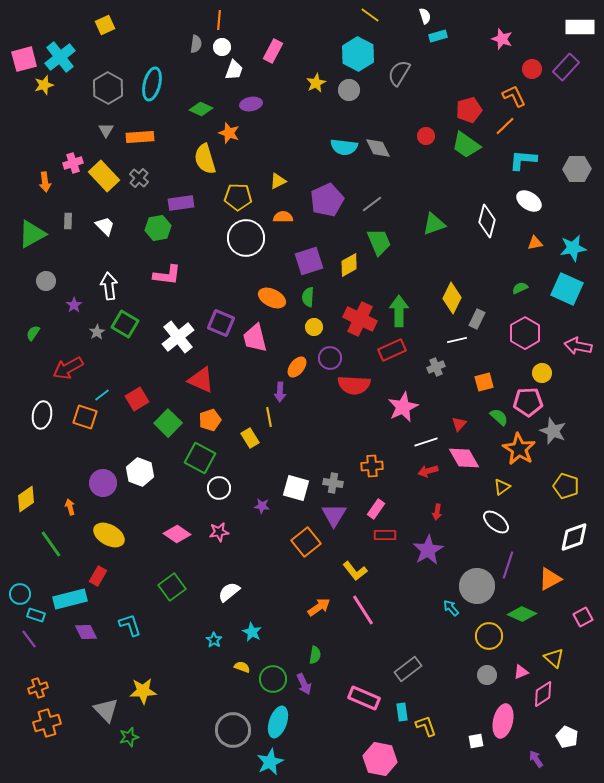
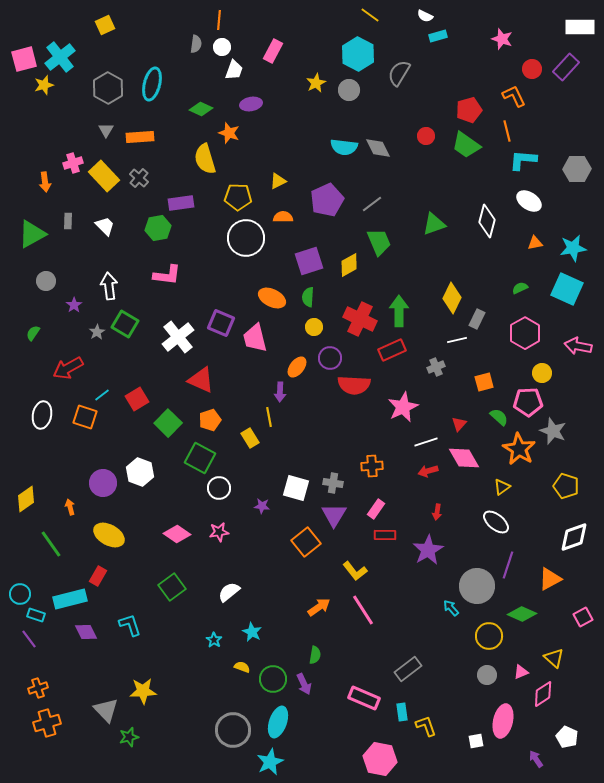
white semicircle at (425, 16): rotated 133 degrees clockwise
orange line at (505, 126): moved 2 px right, 5 px down; rotated 60 degrees counterclockwise
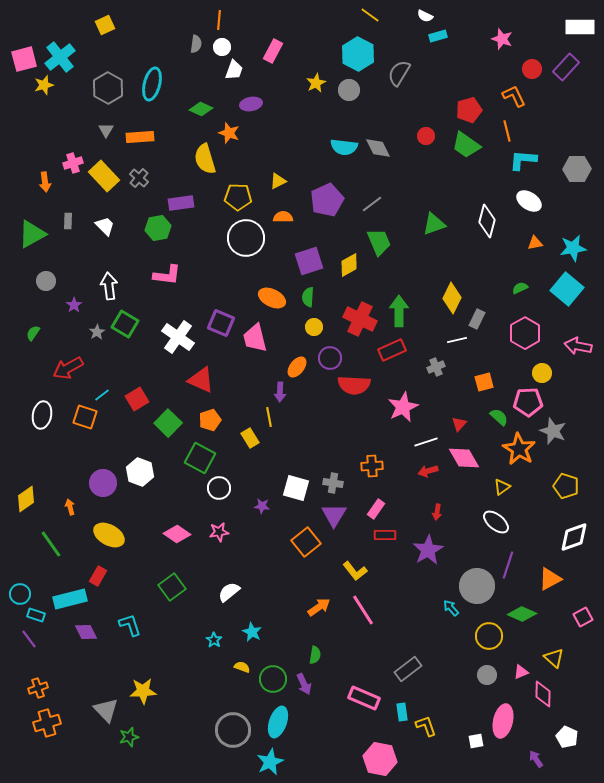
cyan square at (567, 289): rotated 16 degrees clockwise
white cross at (178, 337): rotated 16 degrees counterclockwise
pink diamond at (543, 694): rotated 56 degrees counterclockwise
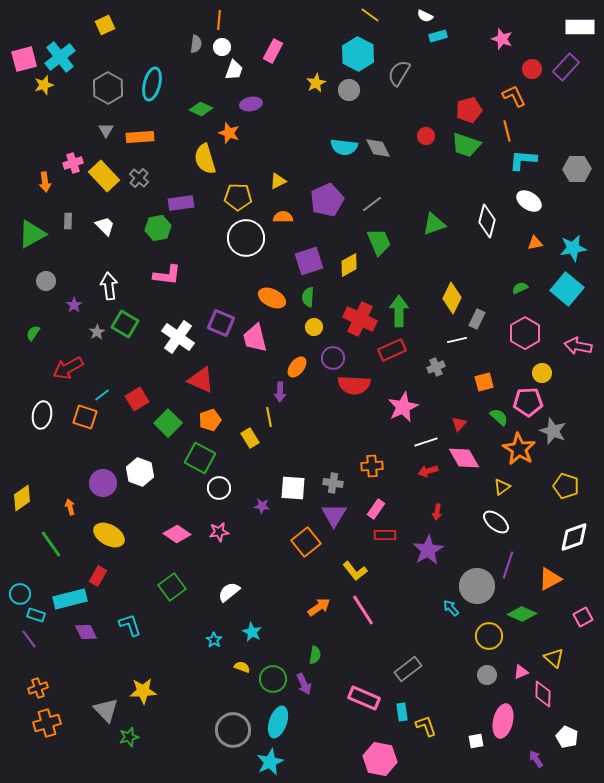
green trapezoid at (466, 145): rotated 16 degrees counterclockwise
purple circle at (330, 358): moved 3 px right
white square at (296, 488): moved 3 px left; rotated 12 degrees counterclockwise
yellow diamond at (26, 499): moved 4 px left, 1 px up
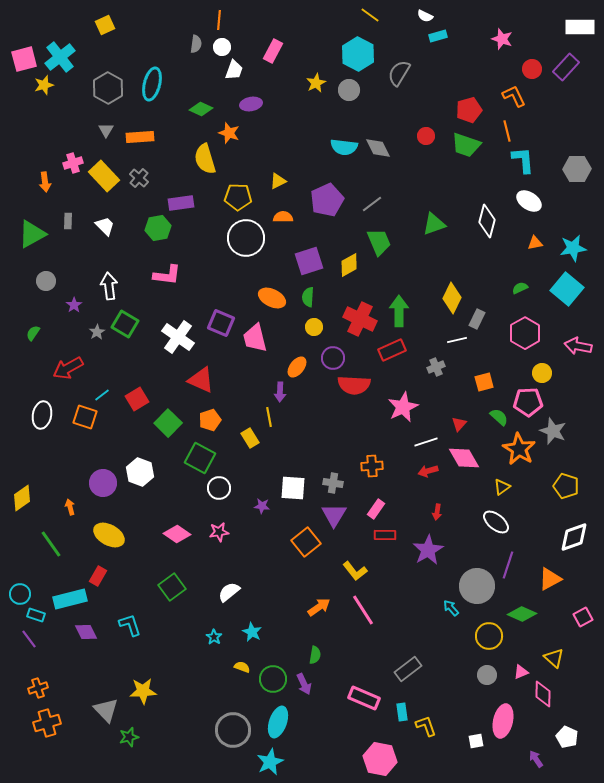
cyan L-shape at (523, 160): rotated 80 degrees clockwise
cyan star at (214, 640): moved 3 px up
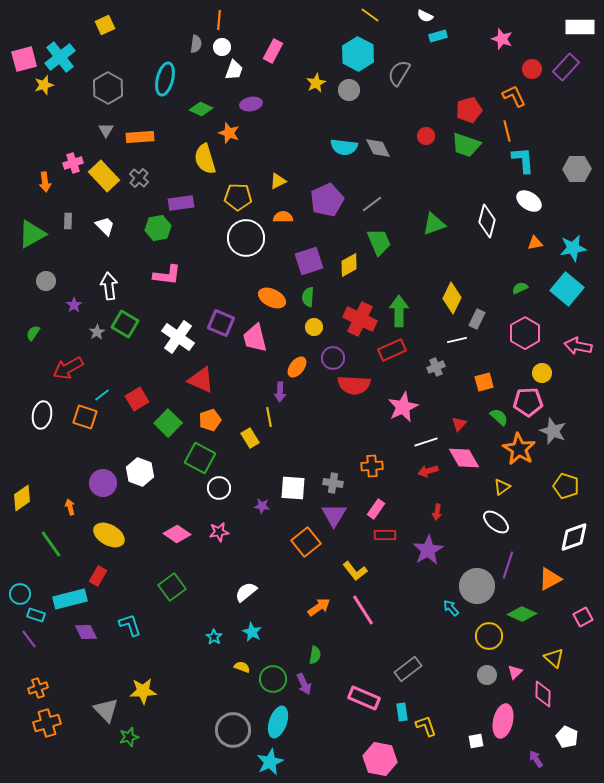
cyan ellipse at (152, 84): moved 13 px right, 5 px up
white semicircle at (229, 592): moved 17 px right
pink triangle at (521, 672): moved 6 px left; rotated 21 degrees counterclockwise
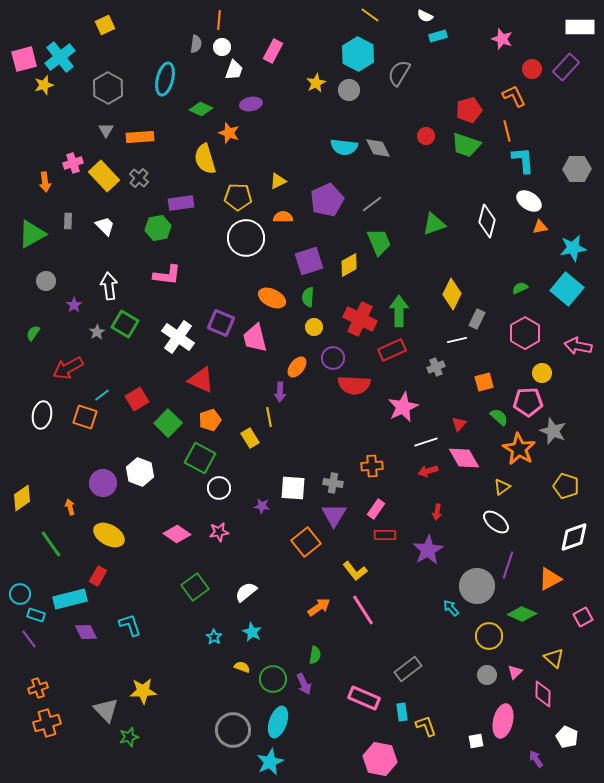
orange triangle at (535, 243): moved 5 px right, 16 px up
yellow diamond at (452, 298): moved 4 px up
green square at (172, 587): moved 23 px right
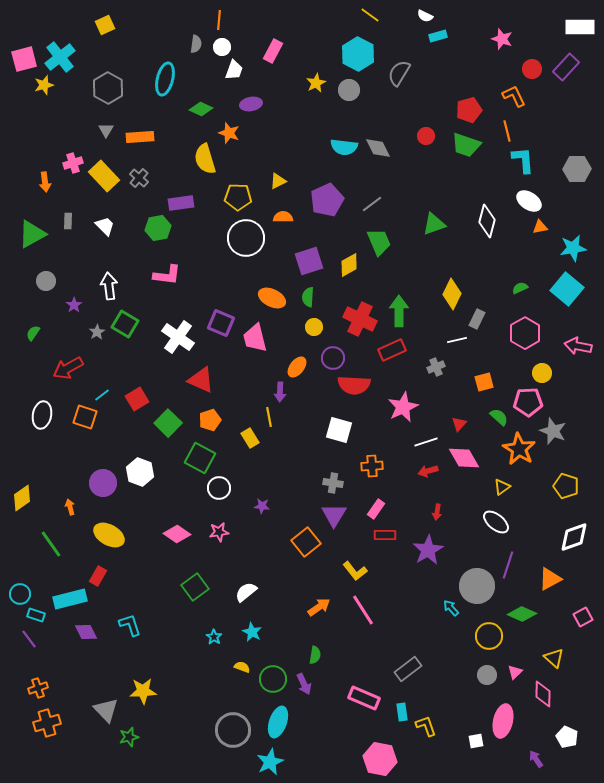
white square at (293, 488): moved 46 px right, 58 px up; rotated 12 degrees clockwise
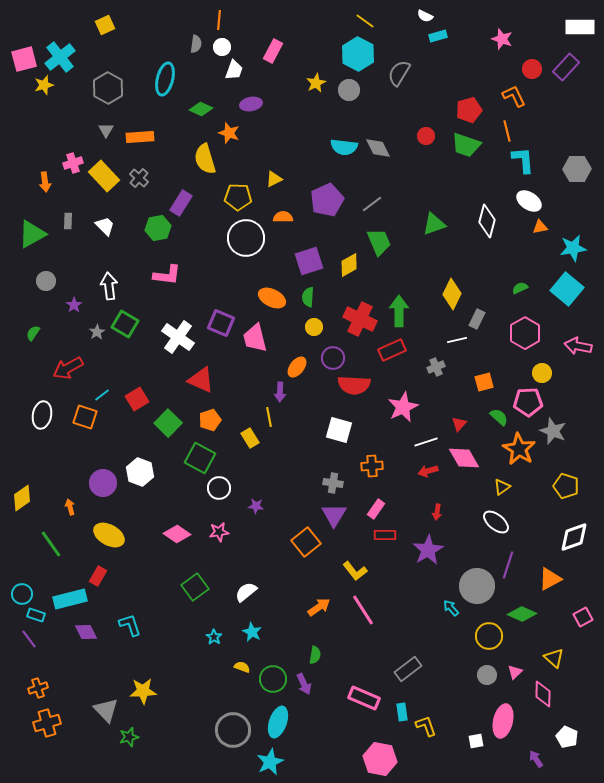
yellow line at (370, 15): moved 5 px left, 6 px down
yellow triangle at (278, 181): moved 4 px left, 2 px up
purple rectangle at (181, 203): rotated 50 degrees counterclockwise
purple star at (262, 506): moved 6 px left
cyan circle at (20, 594): moved 2 px right
